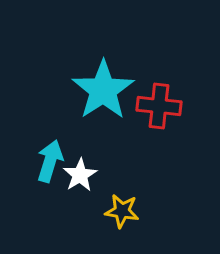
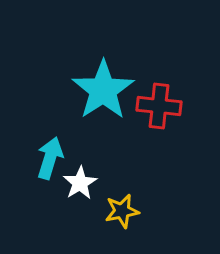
cyan arrow: moved 3 px up
white star: moved 8 px down
yellow star: rotated 20 degrees counterclockwise
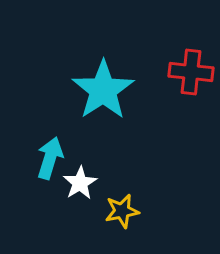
red cross: moved 32 px right, 34 px up
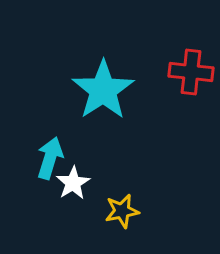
white star: moved 7 px left
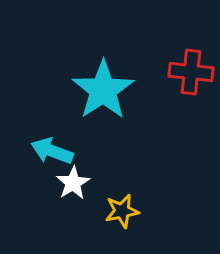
cyan arrow: moved 2 px right, 7 px up; rotated 87 degrees counterclockwise
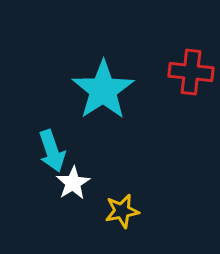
cyan arrow: rotated 129 degrees counterclockwise
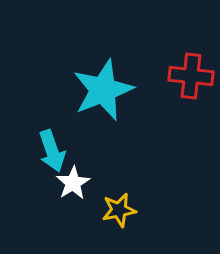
red cross: moved 4 px down
cyan star: rotated 12 degrees clockwise
yellow star: moved 3 px left, 1 px up
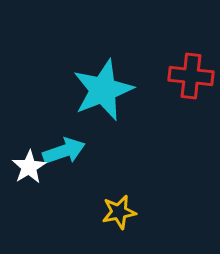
cyan arrow: moved 12 px right; rotated 90 degrees counterclockwise
white star: moved 44 px left, 16 px up
yellow star: moved 2 px down
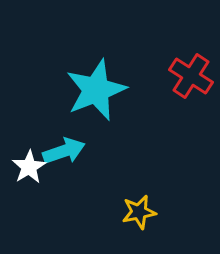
red cross: rotated 27 degrees clockwise
cyan star: moved 7 px left
yellow star: moved 20 px right
